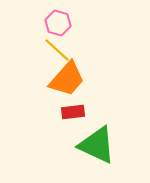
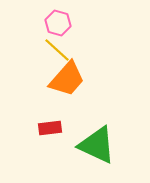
red rectangle: moved 23 px left, 16 px down
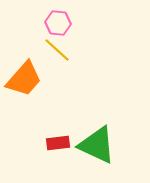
pink hexagon: rotated 10 degrees counterclockwise
orange trapezoid: moved 43 px left
red rectangle: moved 8 px right, 15 px down
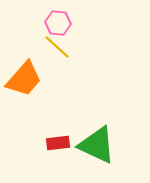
yellow line: moved 3 px up
